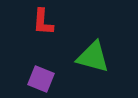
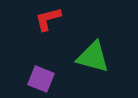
red L-shape: moved 5 px right, 3 px up; rotated 72 degrees clockwise
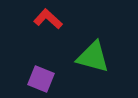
red L-shape: rotated 56 degrees clockwise
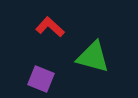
red L-shape: moved 2 px right, 8 px down
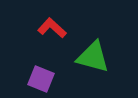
red L-shape: moved 2 px right, 1 px down
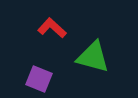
purple square: moved 2 px left
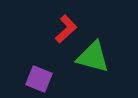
red L-shape: moved 14 px right, 1 px down; rotated 96 degrees clockwise
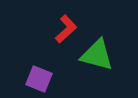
green triangle: moved 4 px right, 2 px up
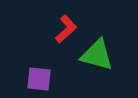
purple square: rotated 16 degrees counterclockwise
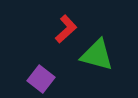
purple square: moved 2 px right; rotated 32 degrees clockwise
